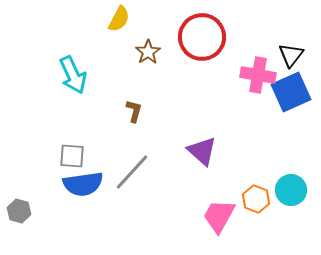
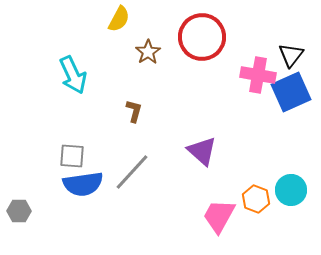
gray hexagon: rotated 15 degrees counterclockwise
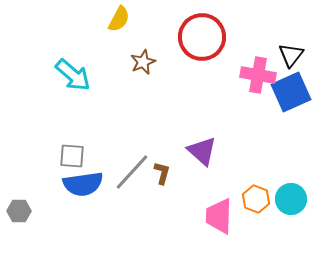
brown star: moved 5 px left, 10 px down; rotated 10 degrees clockwise
cyan arrow: rotated 24 degrees counterclockwise
brown L-shape: moved 28 px right, 62 px down
cyan circle: moved 9 px down
pink trapezoid: rotated 27 degrees counterclockwise
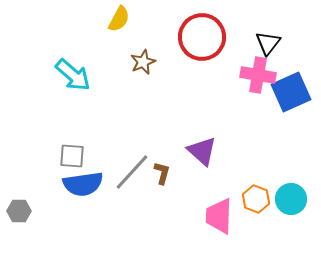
black triangle: moved 23 px left, 12 px up
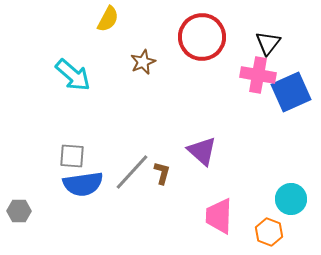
yellow semicircle: moved 11 px left
orange hexagon: moved 13 px right, 33 px down
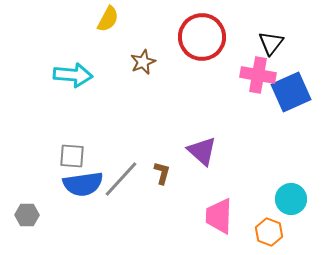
black triangle: moved 3 px right
cyan arrow: rotated 36 degrees counterclockwise
gray line: moved 11 px left, 7 px down
gray hexagon: moved 8 px right, 4 px down
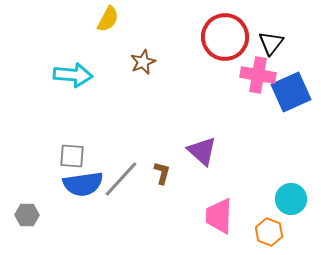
red circle: moved 23 px right
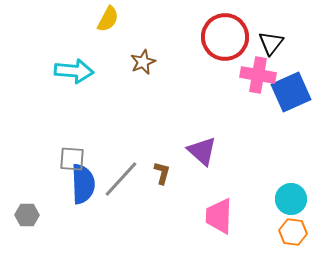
cyan arrow: moved 1 px right, 4 px up
gray square: moved 3 px down
blue semicircle: rotated 84 degrees counterclockwise
orange hexagon: moved 24 px right; rotated 12 degrees counterclockwise
